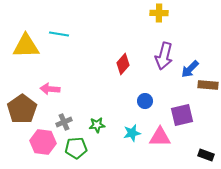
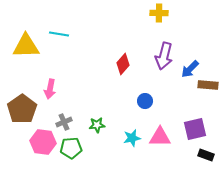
pink arrow: rotated 84 degrees counterclockwise
purple square: moved 13 px right, 14 px down
cyan star: moved 5 px down
green pentagon: moved 5 px left
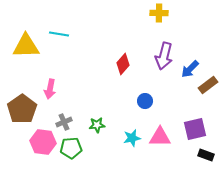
brown rectangle: rotated 42 degrees counterclockwise
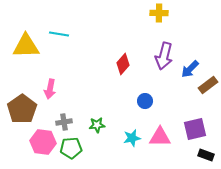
gray cross: rotated 14 degrees clockwise
